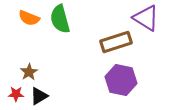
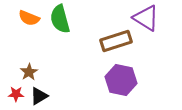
brown rectangle: moved 1 px up
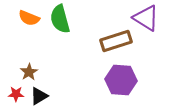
purple hexagon: rotated 8 degrees counterclockwise
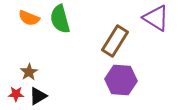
purple triangle: moved 10 px right
brown rectangle: moved 1 px left; rotated 40 degrees counterclockwise
black triangle: moved 1 px left
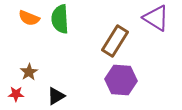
green semicircle: rotated 12 degrees clockwise
black triangle: moved 18 px right
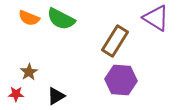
green semicircle: moved 1 px right; rotated 60 degrees counterclockwise
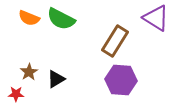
black triangle: moved 17 px up
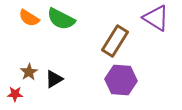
orange semicircle: rotated 10 degrees clockwise
black triangle: moved 2 px left
red star: moved 1 px left
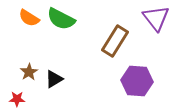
purple triangle: rotated 20 degrees clockwise
purple hexagon: moved 16 px right, 1 px down
red star: moved 2 px right, 5 px down
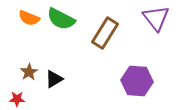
orange semicircle: rotated 10 degrees counterclockwise
brown rectangle: moved 10 px left, 8 px up
